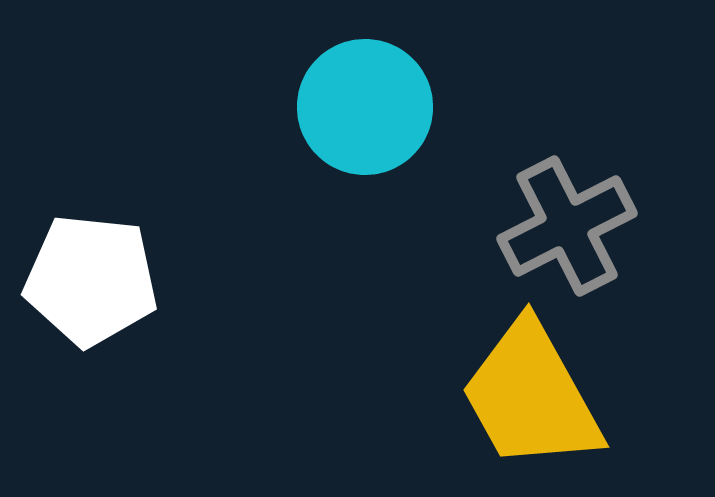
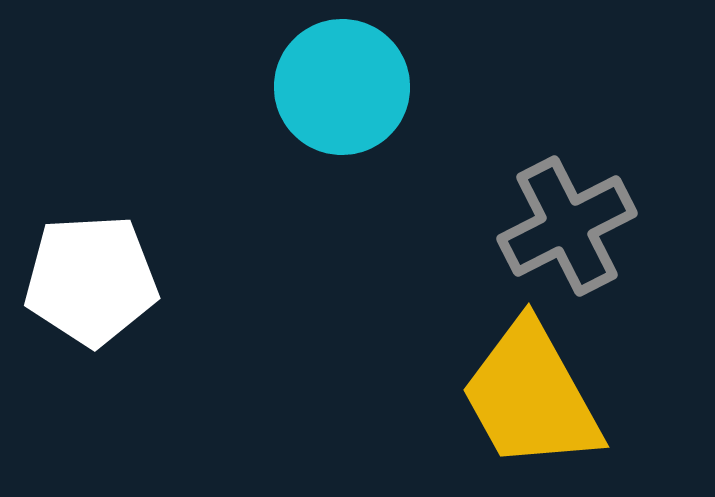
cyan circle: moved 23 px left, 20 px up
white pentagon: rotated 9 degrees counterclockwise
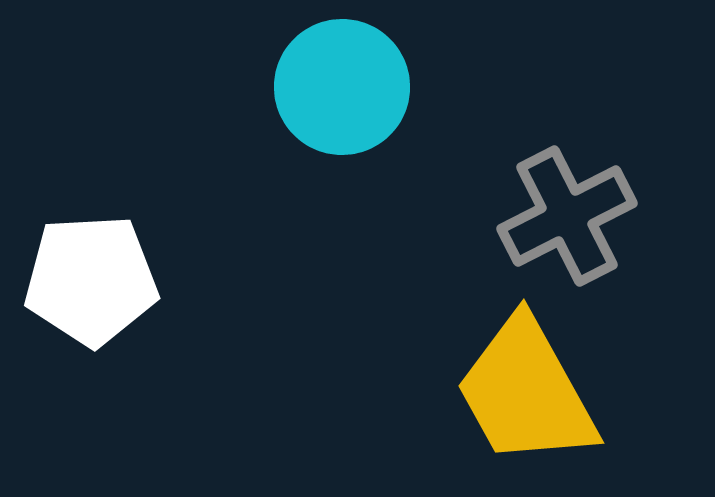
gray cross: moved 10 px up
yellow trapezoid: moved 5 px left, 4 px up
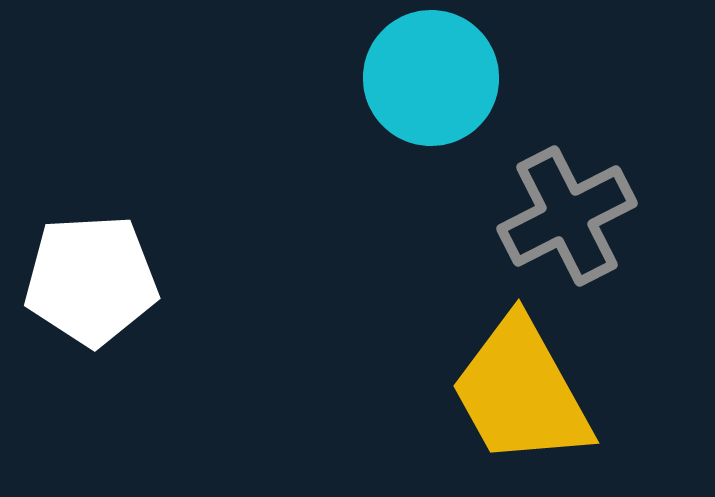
cyan circle: moved 89 px right, 9 px up
yellow trapezoid: moved 5 px left
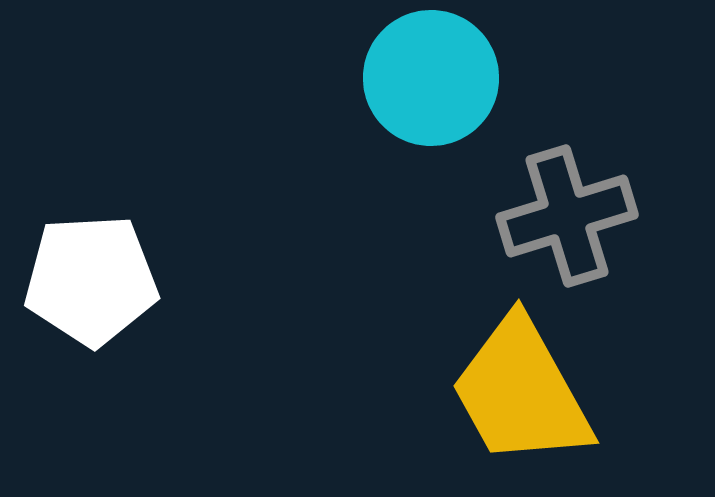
gray cross: rotated 10 degrees clockwise
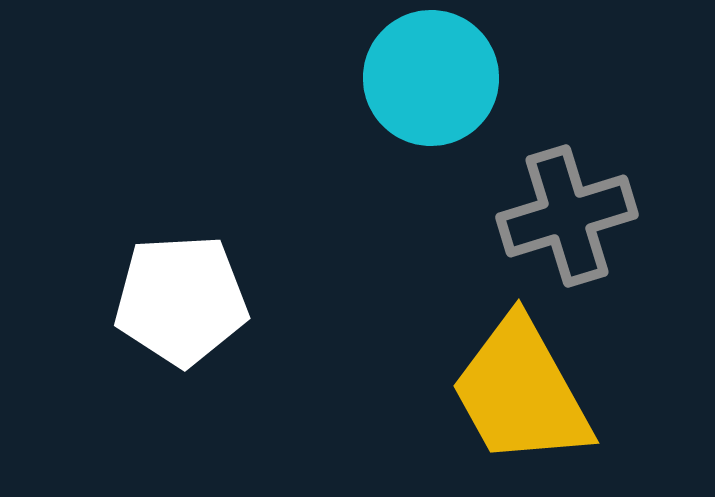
white pentagon: moved 90 px right, 20 px down
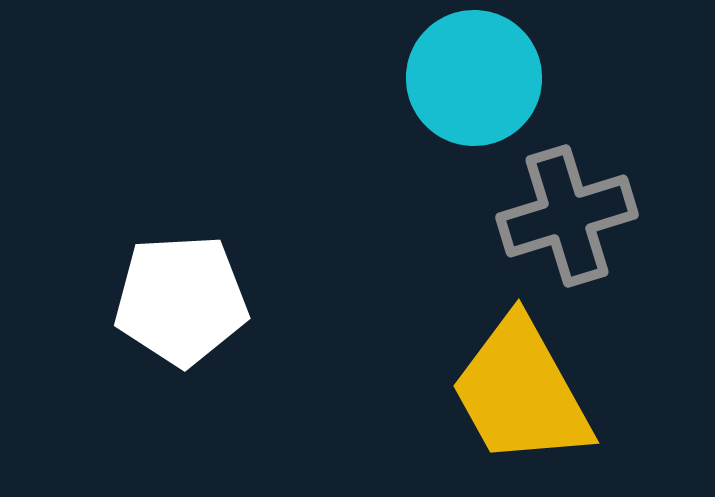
cyan circle: moved 43 px right
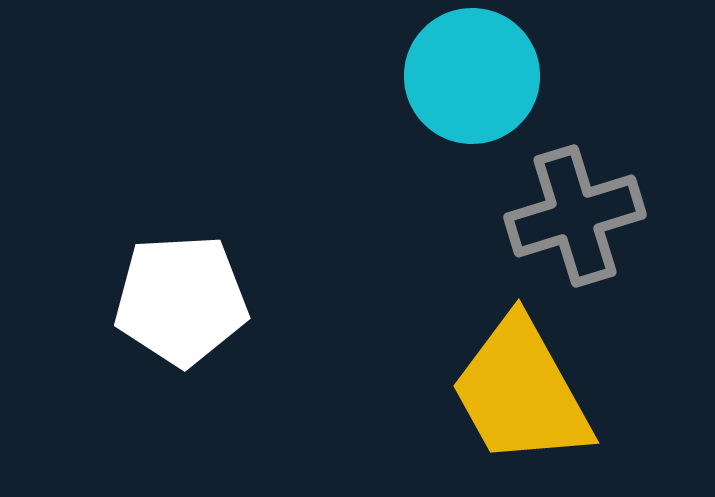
cyan circle: moved 2 px left, 2 px up
gray cross: moved 8 px right
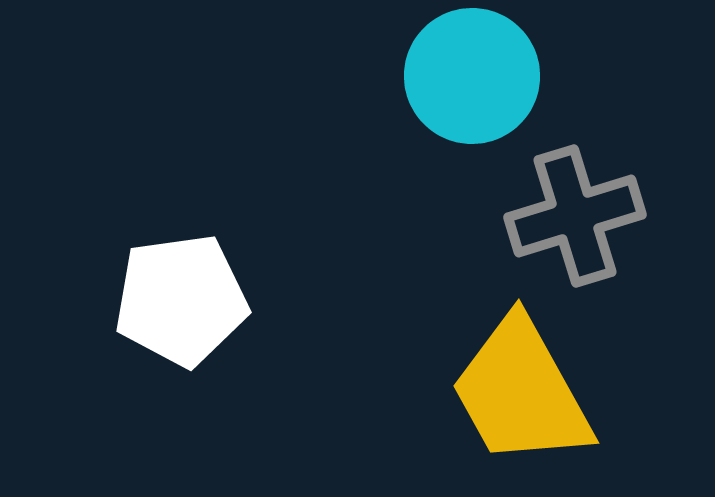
white pentagon: rotated 5 degrees counterclockwise
